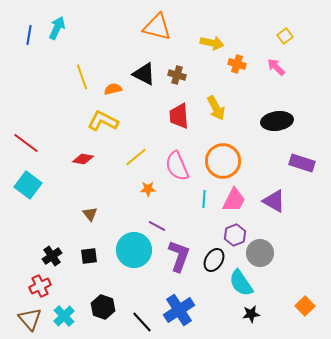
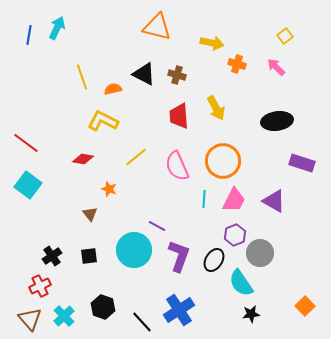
orange star at (148, 189): moved 39 px left; rotated 21 degrees clockwise
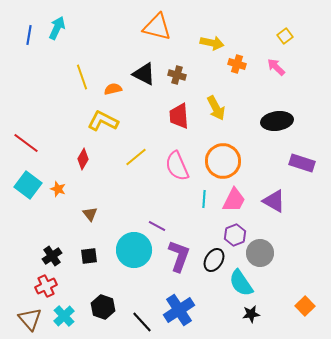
red diamond at (83, 159): rotated 70 degrees counterclockwise
orange star at (109, 189): moved 51 px left
red cross at (40, 286): moved 6 px right
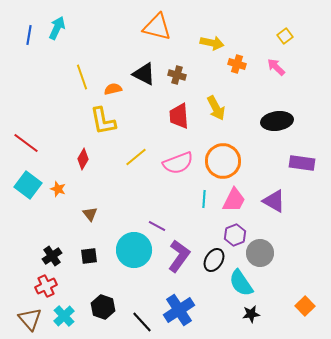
yellow L-shape at (103, 121): rotated 128 degrees counterclockwise
purple rectangle at (302, 163): rotated 10 degrees counterclockwise
pink semicircle at (177, 166): moved 1 px right, 3 px up; rotated 88 degrees counterclockwise
purple L-shape at (179, 256): rotated 16 degrees clockwise
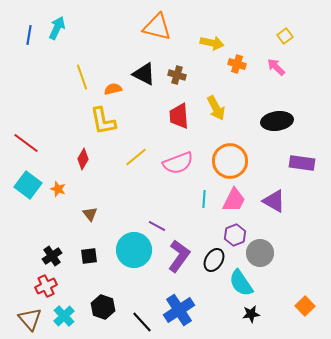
orange circle at (223, 161): moved 7 px right
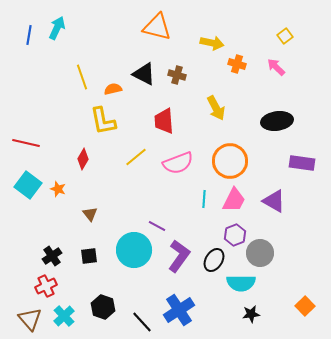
red trapezoid at (179, 116): moved 15 px left, 5 px down
red line at (26, 143): rotated 24 degrees counterclockwise
cyan semicircle at (241, 283): rotated 56 degrees counterclockwise
